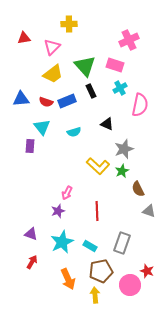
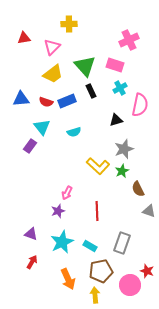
black triangle: moved 9 px right, 4 px up; rotated 40 degrees counterclockwise
purple rectangle: rotated 32 degrees clockwise
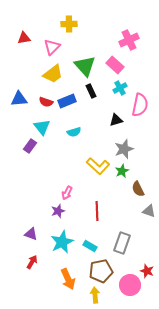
pink rectangle: rotated 24 degrees clockwise
blue triangle: moved 2 px left
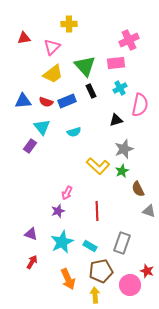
pink rectangle: moved 1 px right, 2 px up; rotated 48 degrees counterclockwise
blue triangle: moved 4 px right, 2 px down
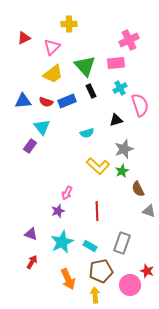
red triangle: rotated 16 degrees counterclockwise
pink semicircle: rotated 30 degrees counterclockwise
cyan semicircle: moved 13 px right, 1 px down
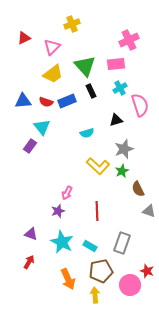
yellow cross: moved 3 px right; rotated 21 degrees counterclockwise
pink rectangle: moved 1 px down
cyan star: rotated 20 degrees counterclockwise
red arrow: moved 3 px left
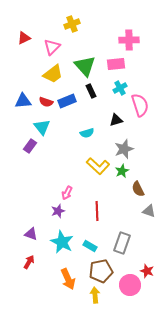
pink cross: rotated 24 degrees clockwise
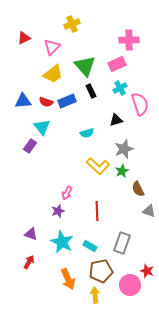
pink rectangle: moved 1 px right; rotated 18 degrees counterclockwise
pink semicircle: moved 1 px up
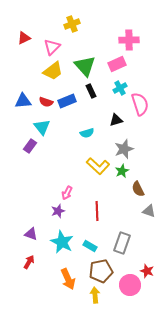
yellow trapezoid: moved 3 px up
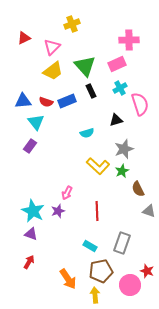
cyan triangle: moved 6 px left, 5 px up
cyan star: moved 29 px left, 31 px up
orange arrow: rotated 10 degrees counterclockwise
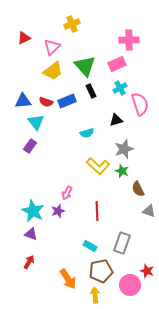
green star: rotated 24 degrees counterclockwise
